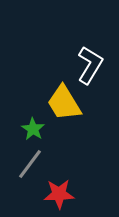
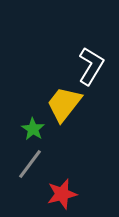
white L-shape: moved 1 px right, 1 px down
yellow trapezoid: moved 1 px down; rotated 69 degrees clockwise
red star: moved 3 px right; rotated 12 degrees counterclockwise
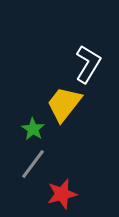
white L-shape: moved 3 px left, 2 px up
gray line: moved 3 px right
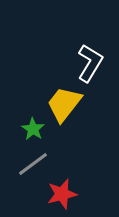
white L-shape: moved 2 px right, 1 px up
gray line: rotated 16 degrees clockwise
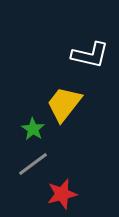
white L-shape: moved 8 px up; rotated 72 degrees clockwise
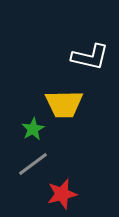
white L-shape: moved 2 px down
yellow trapezoid: rotated 129 degrees counterclockwise
green star: rotated 10 degrees clockwise
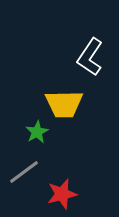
white L-shape: rotated 111 degrees clockwise
green star: moved 4 px right, 3 px down
gray line: moved 9 px left, 8 px down
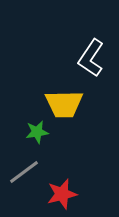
white L-shape: moved 1 px right, 1 px down
green star: rotated 20 degrees clockwise
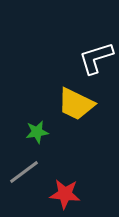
white L-shape: moved 5 px right; rotated 39 degrees clockwise
yellow trapezoid: moved 12 px right; rotated 27 degrees clockwise
red star: moved 3 px right; rotated 20 degrees clockwise
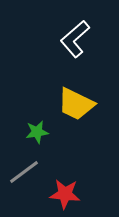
white L-shape: moved 21 px left, 19 px up; rotated 24 degrees counterclockwise
